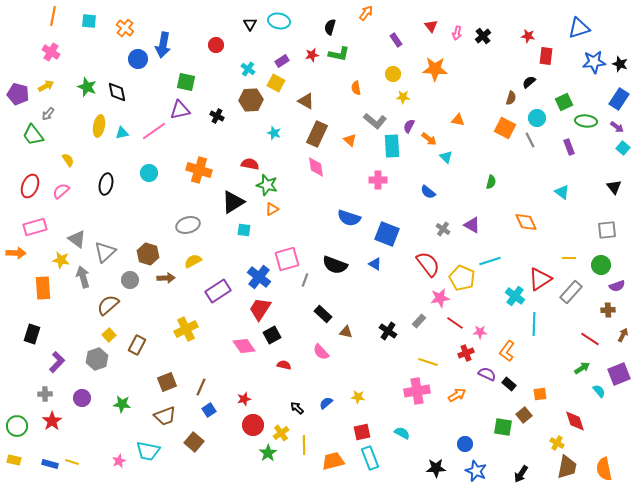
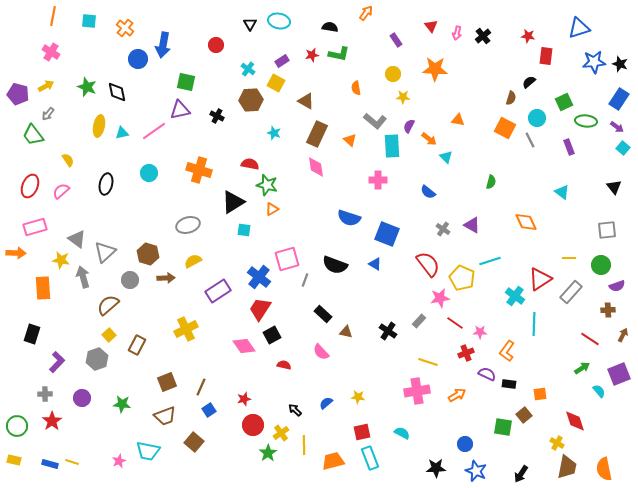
black semicircle at (330, 27): rotated 84 degrees clockwise
black rectangle at (509, 384): rotated 32 degrees counterclockwise
black arrow at (297, 408): moved 2 px left, 2 px down
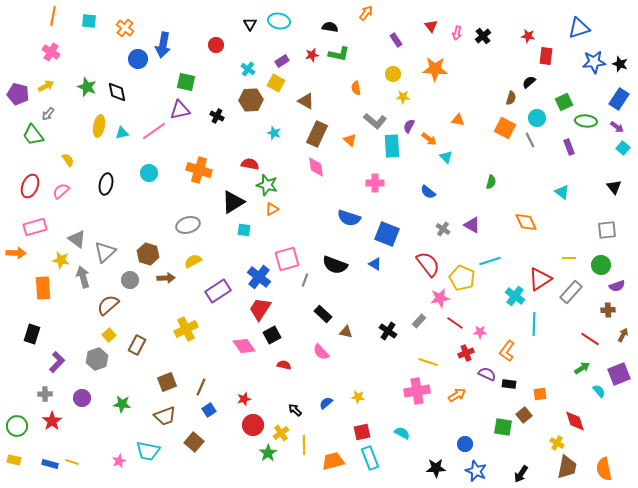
pink cross at (378, 180): moved 3 px left, 3 px down
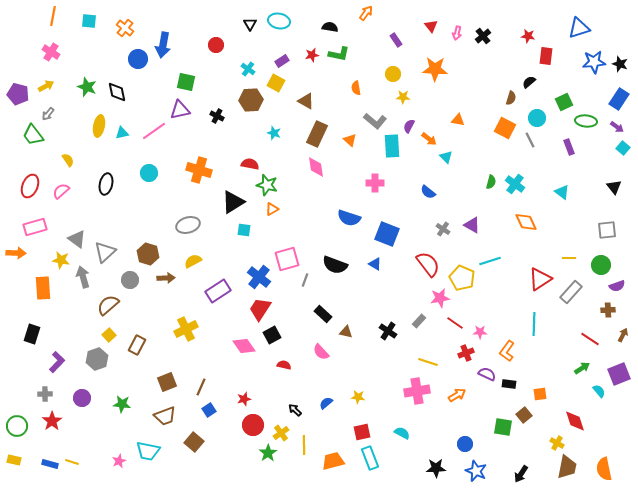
cyan cross at (515, 296): moved 112 px up
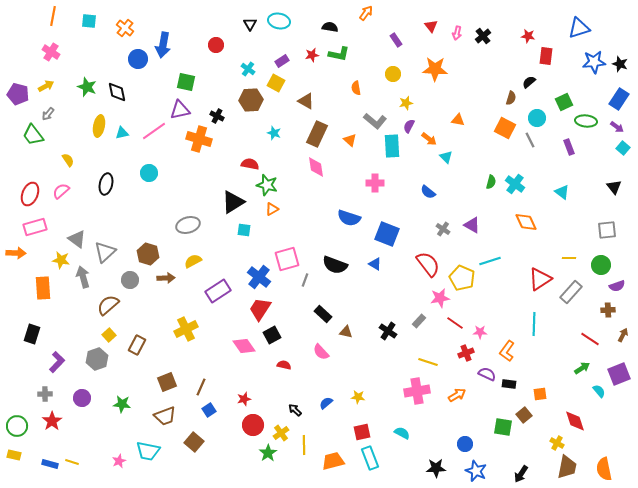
yellow star at (403, 97): moved 3 px right, 6 px down; rotated 16 degrees counterclockwise
orange cross at (199, 170): moved 31 px up
red ellipse at (30, 186): moved 8 px down
yellow rectangle at (14, 460): moved 5 px up
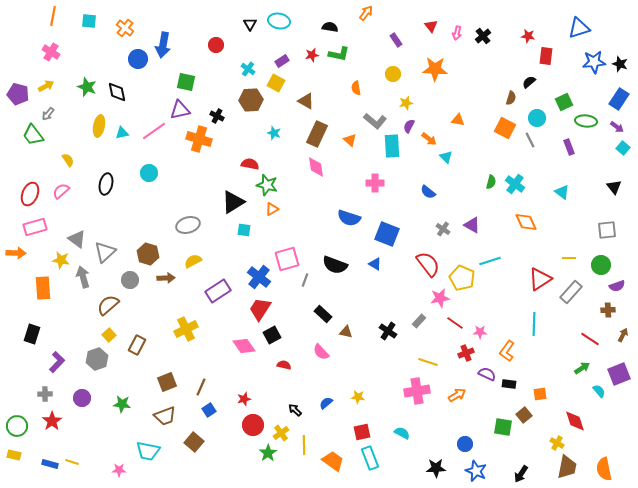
pink star at (119, 461): moved 9 px down; rotated 24 degrees clockwise
orange trapezoid at (333, 461): rotated 50 degrees clockwise
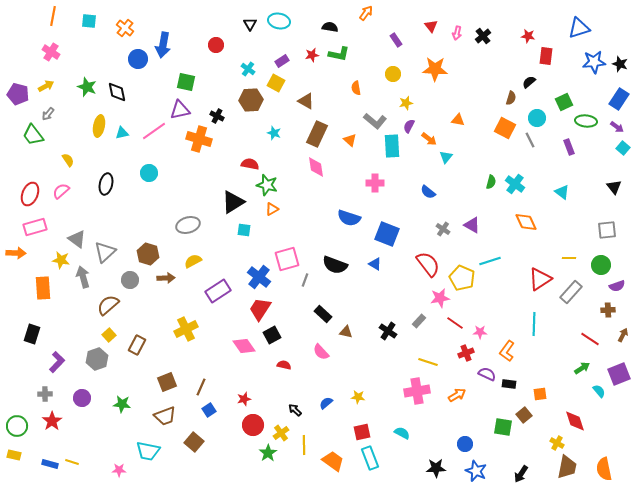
cyan triangle at (446, 157): rotated 24 degrees clockwise
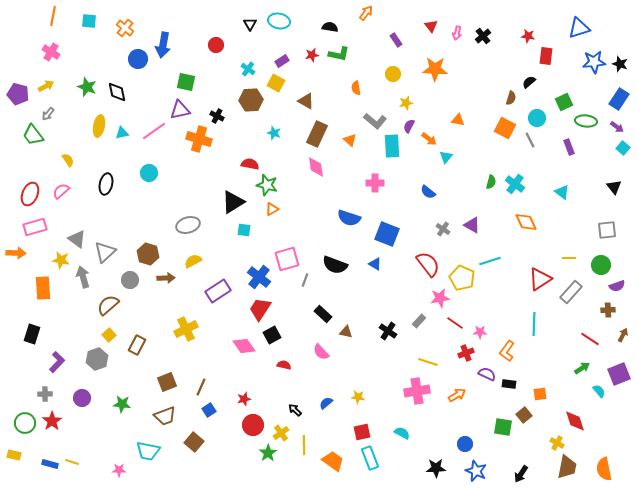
green circle at (17, 426): moved 8 px right, 3 px up
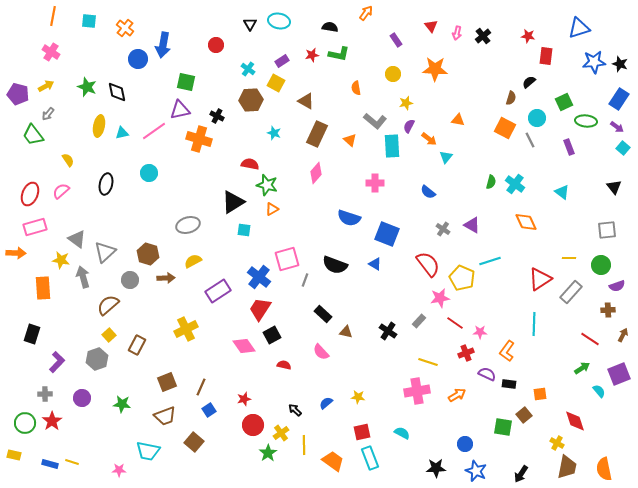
pink diamond at (316, 167): moved 6 px down; rotated 50 degrees clockwise
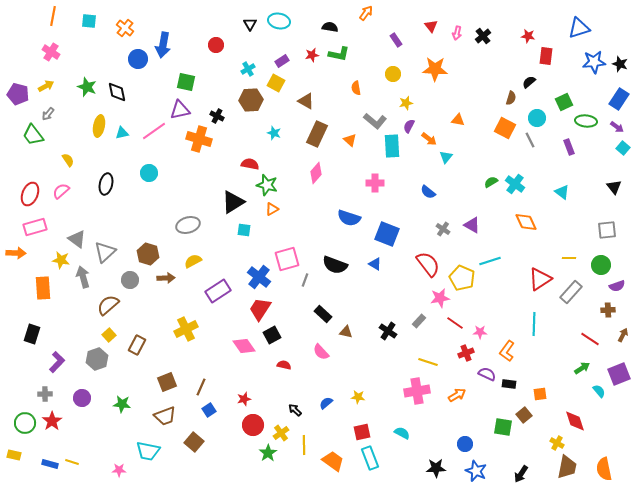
cyan cross at (248, 69): rotated 24 degrees clockwise
green semicircle at (491, 182): rotated 136 degrees counterclockwise
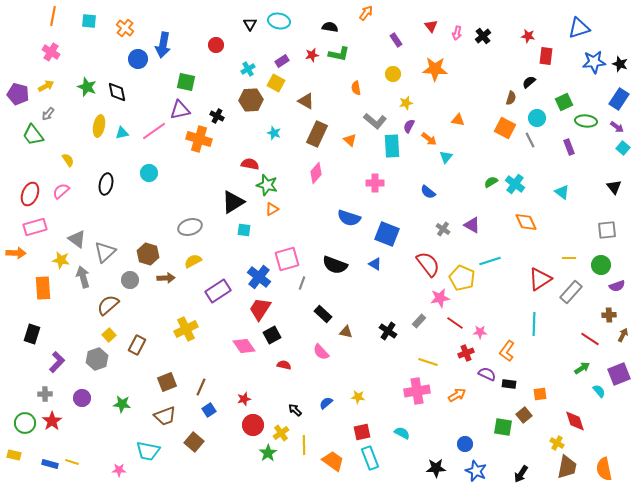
gray ellipse at (188, 225): moved 2 px right, 2 px down
gray line at (305, 280): moved 3 px left, 3 px down
brown cross at (608, 310): moved 1 px right, 5 px down
